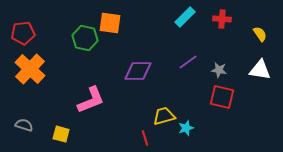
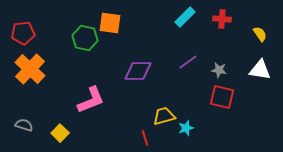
yellow square: moved 1 px left, 1 px up; rotated 30 degrees clockwise
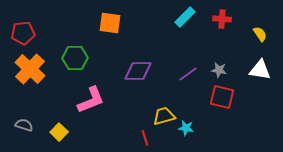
green hexagon: moved 10 px left, 20 px down; rotated 15 degrees counterclockwise
purple line: moved 12 px down
cyan star: rotated 28 degrees clockwise
yellow square: moved 1 px left, 1 px up
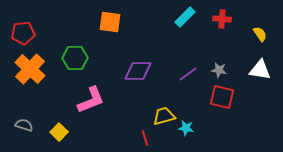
orange square: moved 1 px up
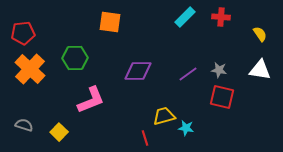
red cross: moved 1 px left, 2 px up
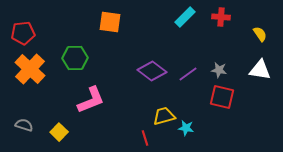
purple diamond: moved 14 px right; rotated 36 degrees clockwise
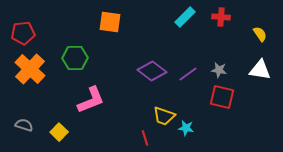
yellow trapezoid: rotated 145 degrees counterclockwise
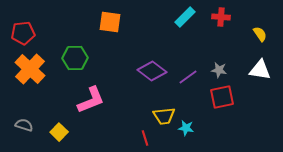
purple line: moved 3 px down
red square: rotated 25 degrees counterclockwise
yellow trapezoid: rotated 25 degrees counterclockwise
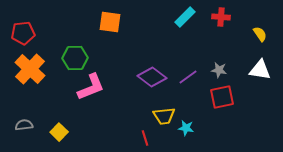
purple diamond: moved 6 px down
pink L-shape: moved 13 px up
gray semicircle: rotated 24 degrees counterclockwise
